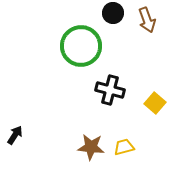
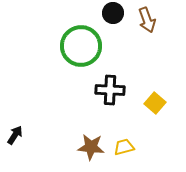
black cross: rotated 12 degrees counterclockwise
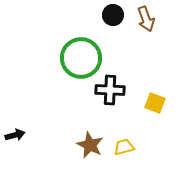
black circle: moved 2 px down
brown arrow: moved 1 px left, 1 px up
green circle: moved 12 px down
yellow square: rotated 20 degrees counterclockwise
black arrow: rotated 42 degrees clockwise
brown star: moved 1 px left, 2 px up; rotated 20 degrees clockwise
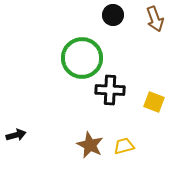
brown arrow: moved 9 px right
green circle: moved 1 px right
yellow square: moved 1 px left, 1 px up
black arrow: moved 1 px right
yellow trapezoid: moved 1 px up
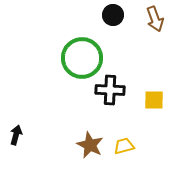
yellow square: moved 2 px up; rotated 20 degrees counterclockwise
black arrow: rotated 60 degrees counterclockwise
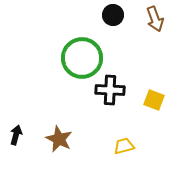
yellow square: rotated 20 degrees clockwise
brown star: moved 31 px left, 6 px up
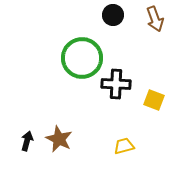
black cross: moved 6 px right, 6 px up
black arrow: moved 11 px right, 6 px down
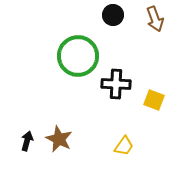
green circle: moved 4 px left, 2 px up
yellow trapezoid: rotated 140 degrees clockwise
